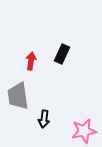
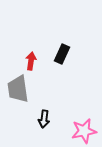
gray trapezoid: moved 7 px up
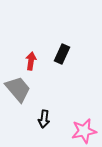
gray trapezoid: rotated 148 degrees clockwise
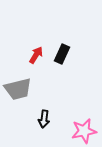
red arrow: moved 5 px right, 6 px up; rotated 24 degrees clockwise
gray trapezoid: rotated 116 degrees clockwise
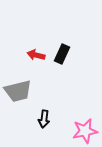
red arrow: rotated 108 degrees counterclockwise
gray trapezoid: moved 2 px down
pink star: moved 1 px right
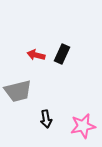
black arrow: moved 2 px right; rotated 18 degrees counterclockwise
pink star: moved 2 px left, 5 px up
